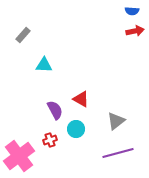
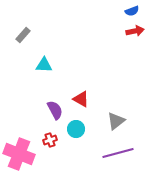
blue semicircle: rotated 24 degrees counterclockwise
pink cross: moved 2 px up; rotated 32 degrees counterclockwise
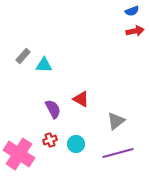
gray rectangle: moved 21 px down
purple semicircle: moved 2 px left, 1 px up
cyan circle: moved 15 px down
pink cross: rotated 12 degrees clockwise
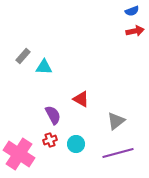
cyan triangle: moved 2 px down
purple semicircle: moved 6 px down
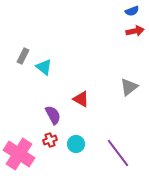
gray rectangle: rotated 14 degrees counterclockwise
cyan triangle: rotated 36 degrees clockwise
gray triangle: moved 13 px right, 34 px up
purple line: rotated 68 degrees clockwise
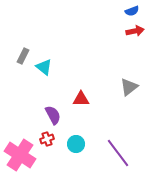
red triangle: rotated 30 degrees counterclockwise
red cross: moved 3 px left, 1 px up
pink cross: moved 1 px right, 1 px down
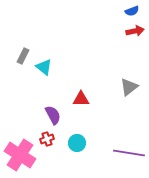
cyan circle: moved 1 px right, 1 px up
purple line: moved 11 px right; rotated 44 degrees counterclockwise
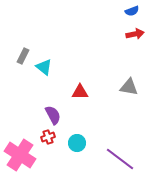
red arrow: moved 3 px down
gray triangle: rotated 48 degrees clockwise
red triangle: moved 1 px left, 7 px up
red cross: moved 1 px right, 2 px up
purple line: moved 9 px left, 6 px down; rotated 28 degrees clockwise
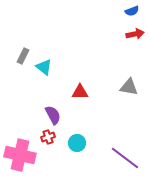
pink cross: rotated 20 degrees counterclockwise
purple line: moved 5 px right, 1 px up
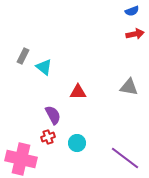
red triangle: moved 2 px left
pink cross: moved 1 px right, 4 px down
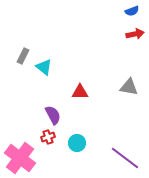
red triangle: moved 2 px right
pink cross: moved 1 px left, 1 px up; rotated 24 degrees clockwise
